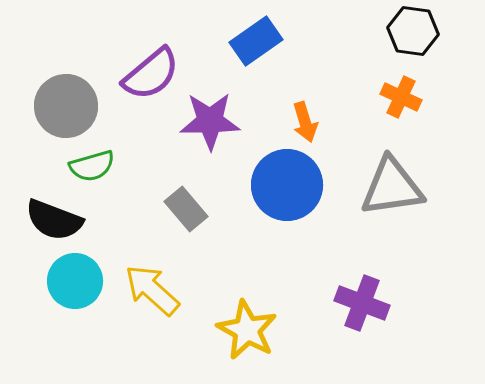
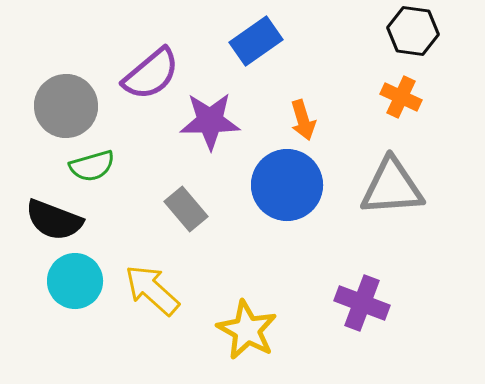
orange arrow: moved 2 px left, 2 px up
gray triangle: rotated 4 degrees clockwise
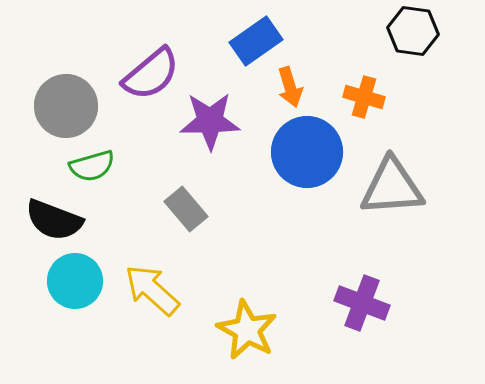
orange cross: moved 37 px left; rotated 9 degrees counterclockwise
orange arrow: moved 13 px left, 33 px up
blue circle: moved 20 px right, 33 px up
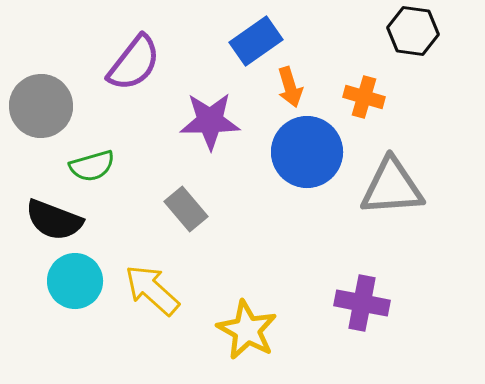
purple semicircle: moved 17 px left, 11 px up; rotated 12 degrees counterclockwise
gray circle: moved 25 px left
purple cross: rotated 10 degrees counterclockwise
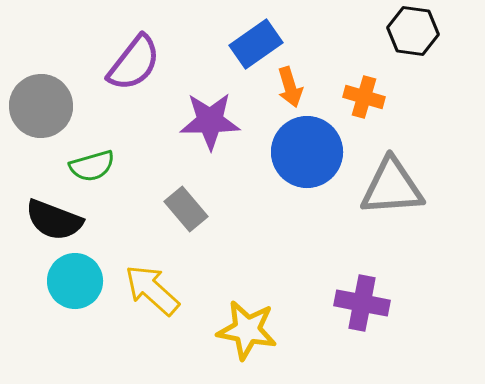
blue rectangle: moved 3 px down
yellow star: rotated 18 degrees counterclockwise
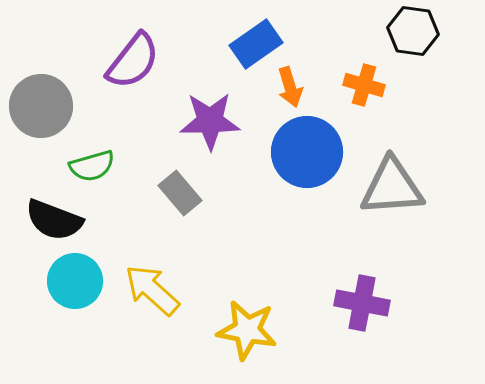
purple semicircle: moved 1 px left, 2 px up
orange cross: moved 12 px up
gray rectangle: moved 6 px left, 16 px up
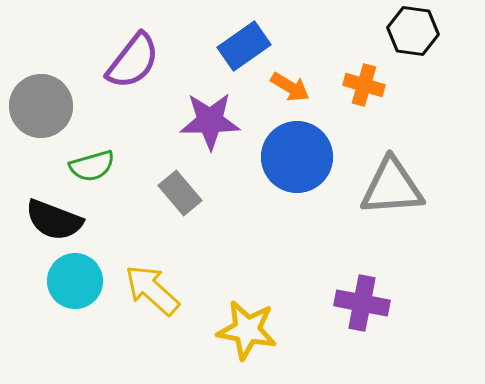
blue rectangle: moved 12 px left, 2 px down
orange arrow: rotated 42 degrees counterclockwise
blue circle: moved 10 px left, 5 px down
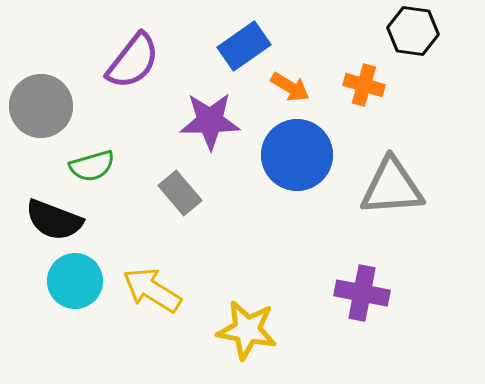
blue circle: moved 2 px up
yellow arrow: rotated 10 degrees counterclockwise
purple cross: moved 10 px up
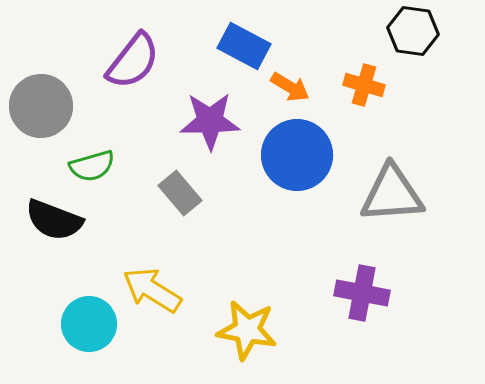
blue rectangle: rotated 63 degrees clockwise
gray triangle: moved 7 px down
cyan circle: moved 14 px right, 43 px down
